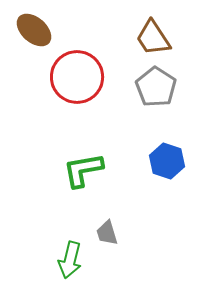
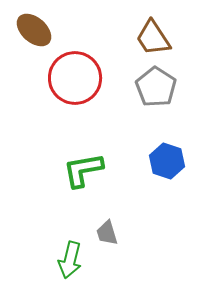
red circle: moved 2 px left, 1 px down
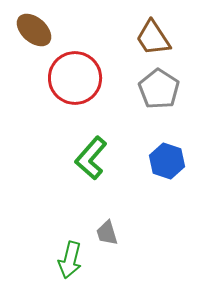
gray pentagon: moved 3 px right, 2 px down
green L-shape: moved 8 px right, 12 px up; rotated 39 degrees counterclockwise
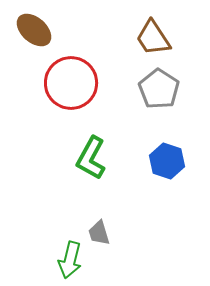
red circle: moved 4 px left, 5 px down
green L-shape: rotated 12 degrees counterclockwise
gray trapezoid: moved 8 px left
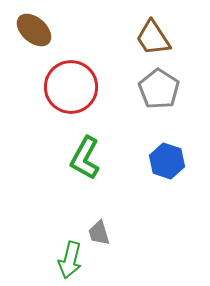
red circle: moved 4 px down
green L-shape: moved 6 px left
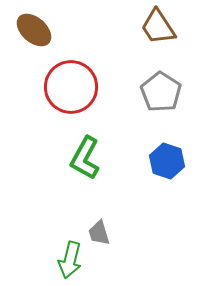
brown trapezoid: moved 5 px right, 11 px up
gray pentagon: moved 2 px right, 3 px down
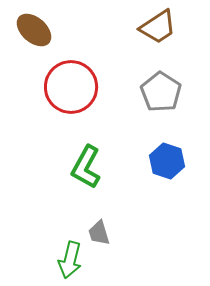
brown trapezoid: rotated 90 degrees counterclockwise
green L-shape: moved 1 px right, 9 px down
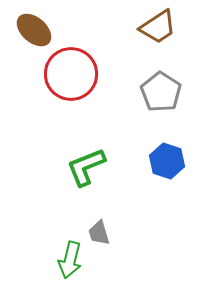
red circle: moved 13 px up
green L-shape: rotated 39 degrees clockwise
